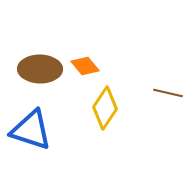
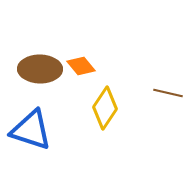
orange diamond: moved 4 px left
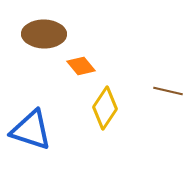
brown ellipse: moved 4 px right, 35 px up
brown line: moved 2 px up
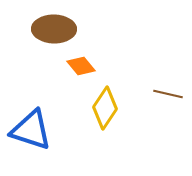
brown ellipse: moved 10 px right, 5 px up
brown line: moved 3 px down
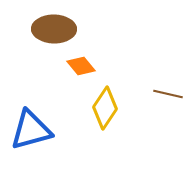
blue triangle: rotated 33 degrees counterclockwise
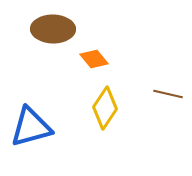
brown ellipse: moved 1 px left
orange diamond: moved 13 px right, 7 px up
blue triangle: moved 3 px up
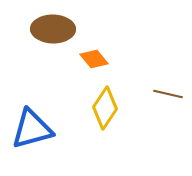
blue triangle: moved 1 px right, 2 px down
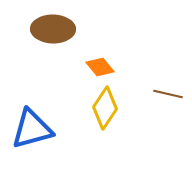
orange diamond: moved 6 px right, 8 px down
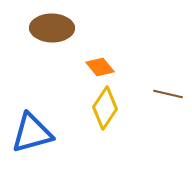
brown ellipse: moved 1 px left, 1 px up
blue triangle: moved 4 px down
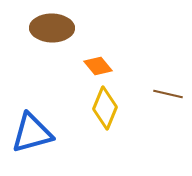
orange diamond: moved 2 px left, 1 px up
yellow diamond: rotated 12 degrees counterclockwise
